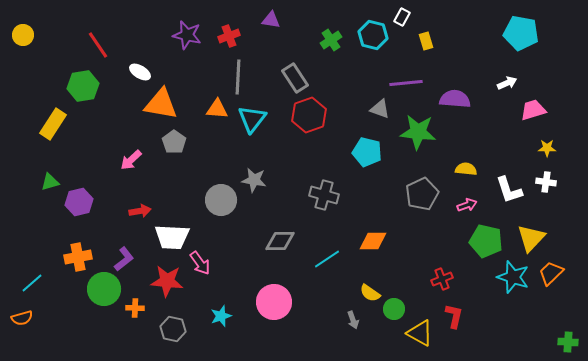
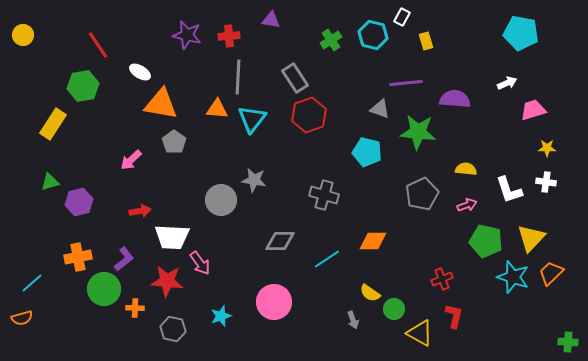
red cross at (229, 36): rotated 15 degrees clockwise
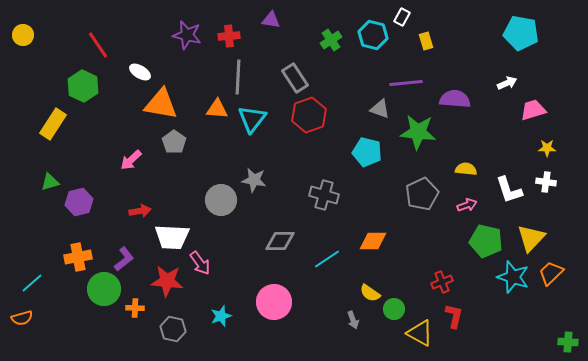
green hexagon at (83, 86): rotated 24 degrees counterclockwise
red cross at (442, 279): moved 3 px down
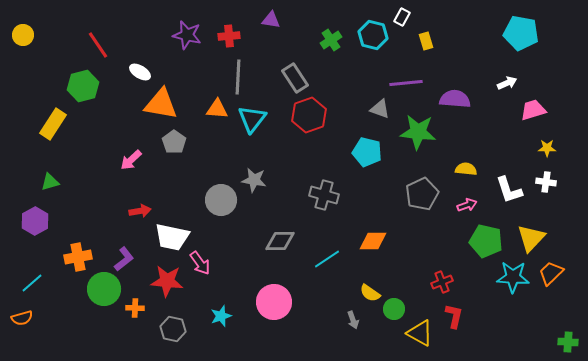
green hexagon at (83, 86): rotated 20 degrees clockwise
purple hexagon at (79, 202): moved 44 px left, 19 px down; rotated 16 degrees counterclockwise
white trapezoid at (172, 237): rotated 9 degrees clockwise
cyan star at (513, 277): rotated 16 degrees counterclockwise
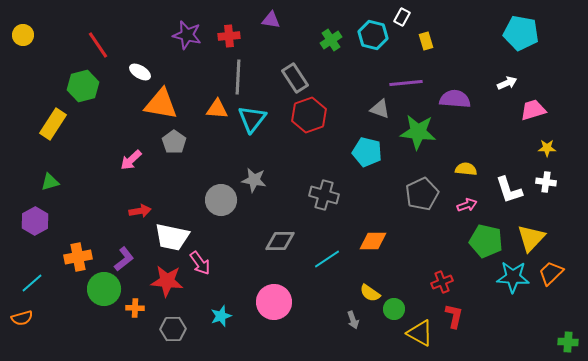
gray hexagon at (173, 329): rotated 15 degrees counterclockwise
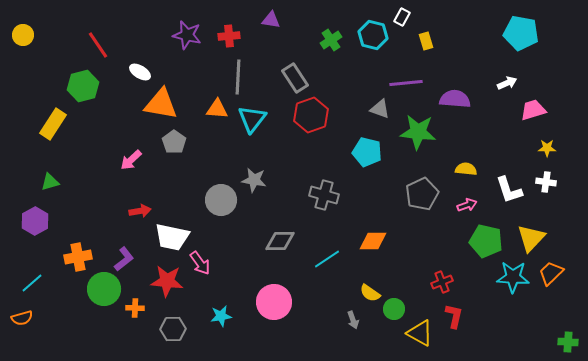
red hexagon at (309, 115): moved 2 px right
cyan star at (221, 316): rotated 10 degrees clockwise
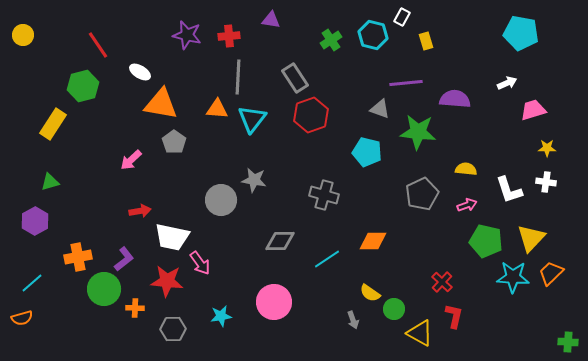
red cross at (442, 282): rotated 25 degrees counterclockwise
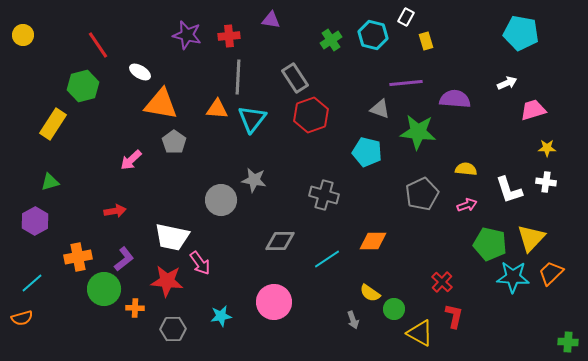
white rectangle at (402, 17): moved 4 px right
red arrow at (140, 211): moved 25 px left
green pentagon at (486, 241): moved 4 px right, 3 px down
